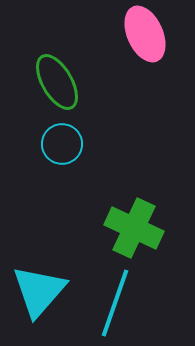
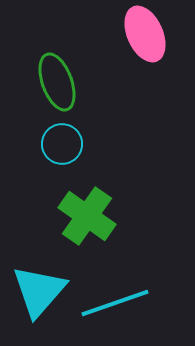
green ellipse: rotated 10 degrees clockwise
green cross: moved 47 px left, 12 px up; rotated 10 degrees clockwise
cyan line: rotated 52 degrees clockwise
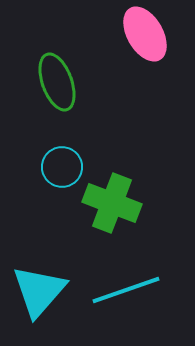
pink ellipse: rotated 6 degrees counterclockwise
cyan circle: moved 23 px down
green cross: moved 25 px right, 13 px up; rotated 14 degrees counterclockwise
cyan line: moved 11 px right, 13 px up
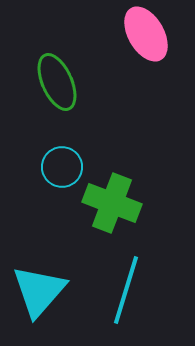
pink ellipse: moved 1 px right
green ellipse: rotated 4 degrees counterclockwise
cyan line: rotated 54 degrees counterclockwise
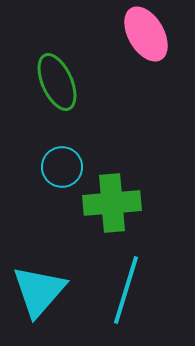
green cross: rotated 26 degrees counterclockwise
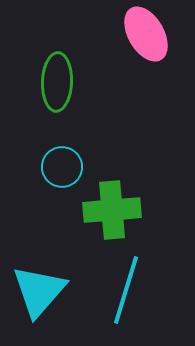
green ellipse: rotated 26 degrees clockwise
green cross: moved 7 px down
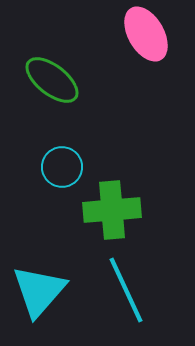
green ellipse: moved 5 px left, 2 px up; rotated 54 degrees counterclockwise
cyan line: rotated 42 degrees counterclockwise
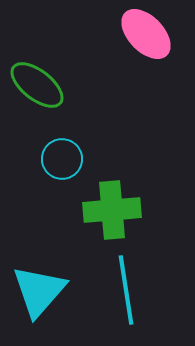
pink ellipse: rotated 14 degrees counterclockwise
green ellipse: moved 15 px left, 5 px down
cyan circle: moved 8 px up
cyan line: rotated 16 degrees clockwise
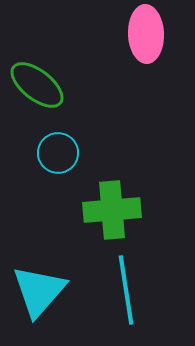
pink ellipse: rotated 42 degrees clockwise
cyan circle: moved 4 px left, 6 px up
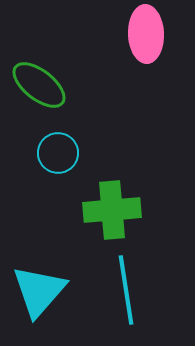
green ellipse: moved 2 px right
